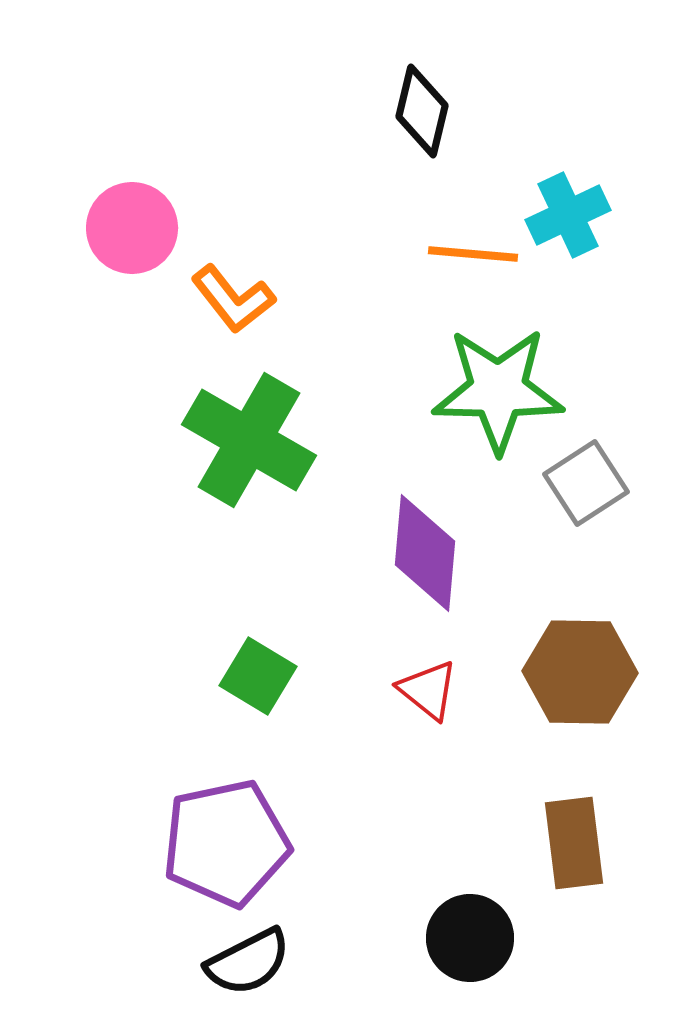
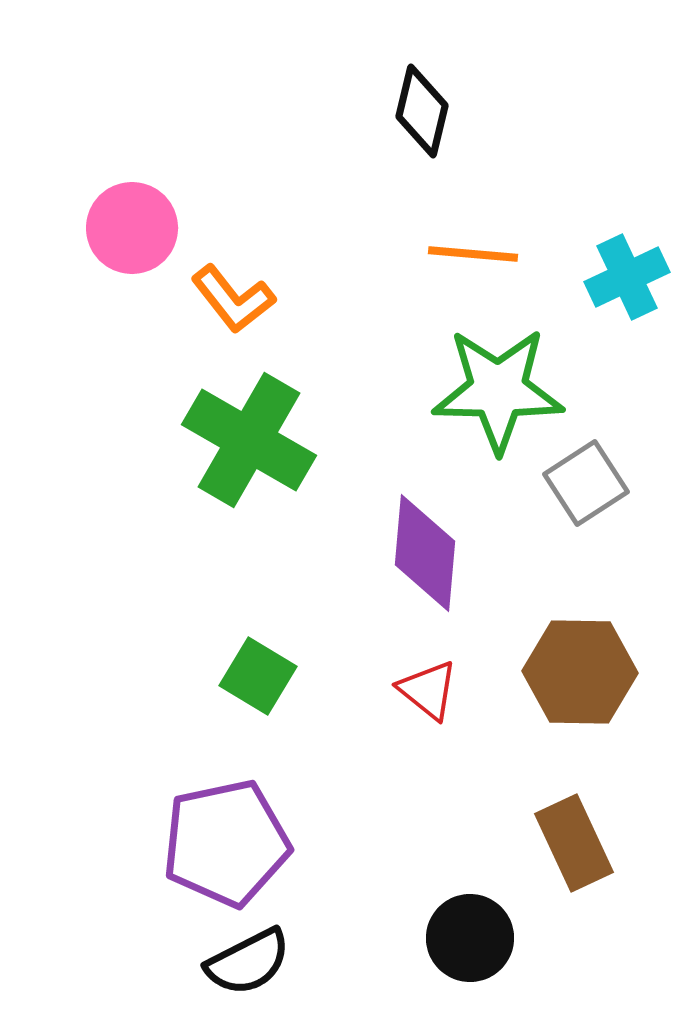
cyan cross: moved 59 px right, 62 px down
brown rectangle: rotated 18 degrees counterclockwise
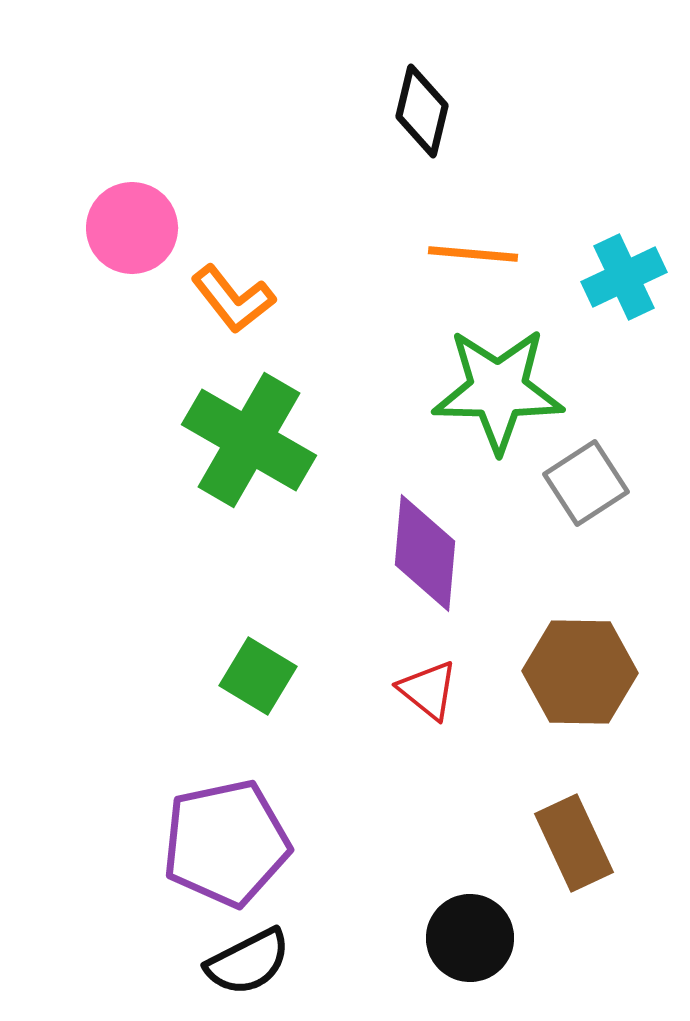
cyan cross: moved 3 px left
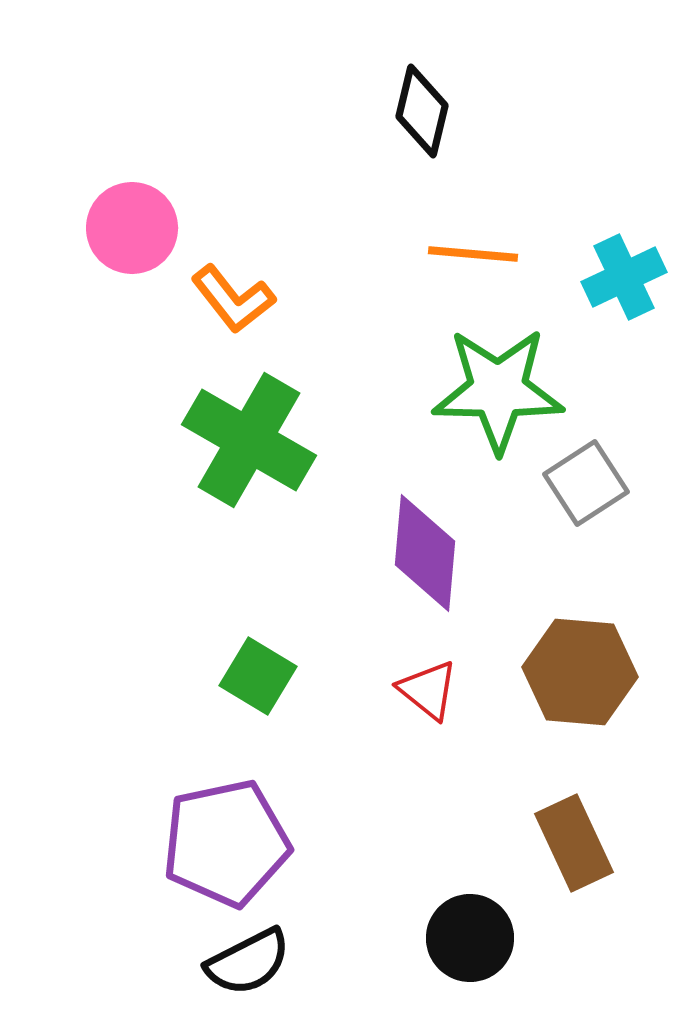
brown hexagon: rotated 4 degrees clockwise
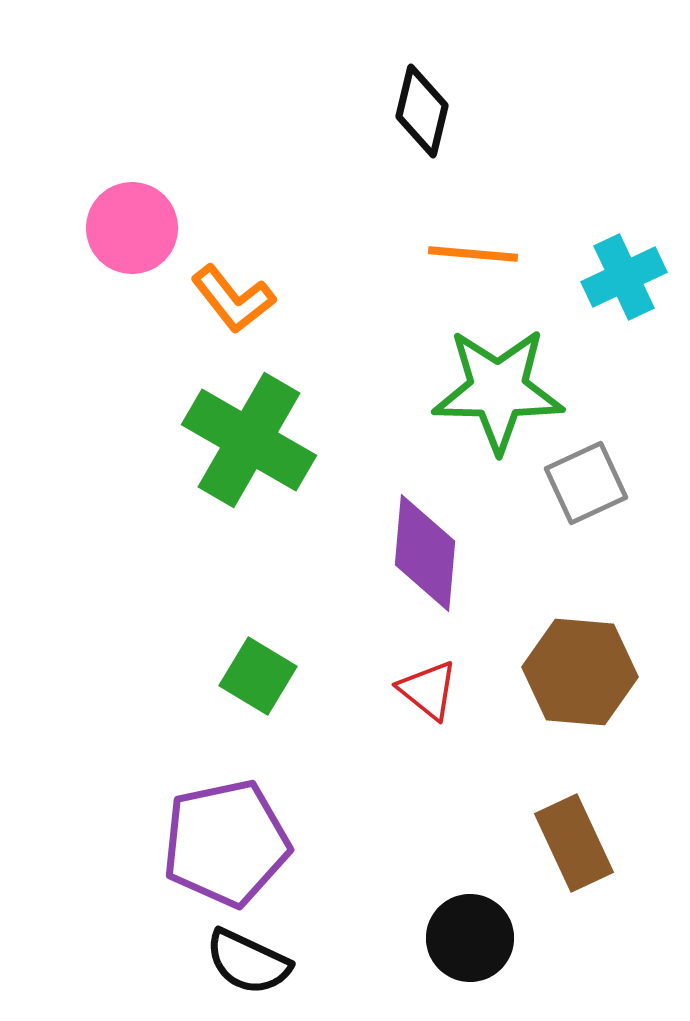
gray square: rotated 8 degrees clockwise
black semicircle: rotated 52 degrees clockwise
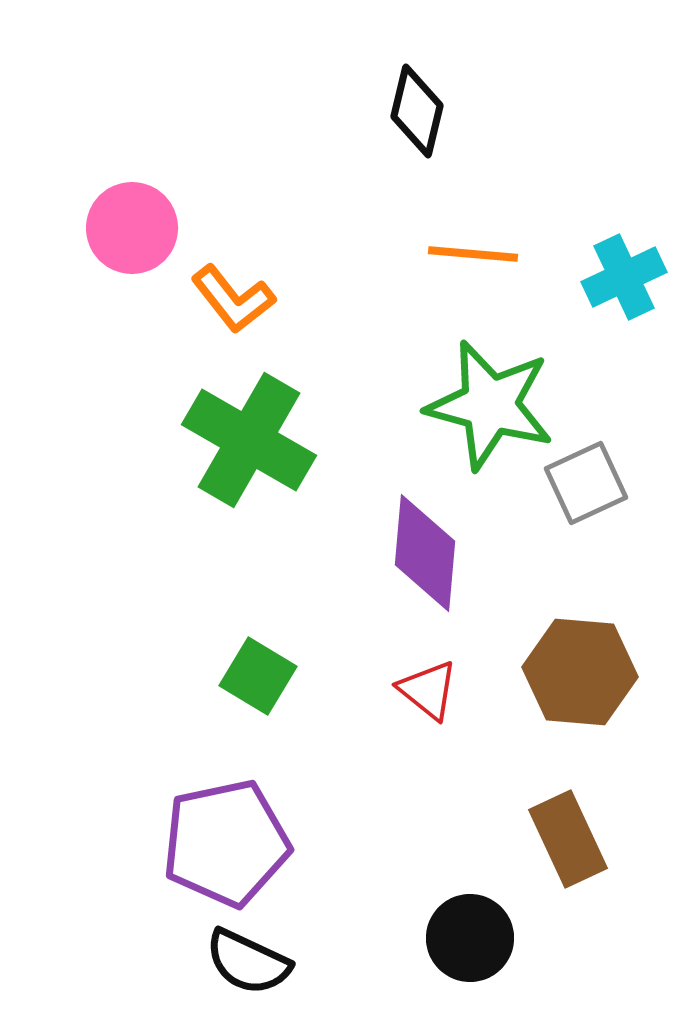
black diamond: moved 5 px left
green star: moved 8 px left, 15 px down; rotated 14 degrees clockwise
brown rectangle: moved 6 px left, 4 px up
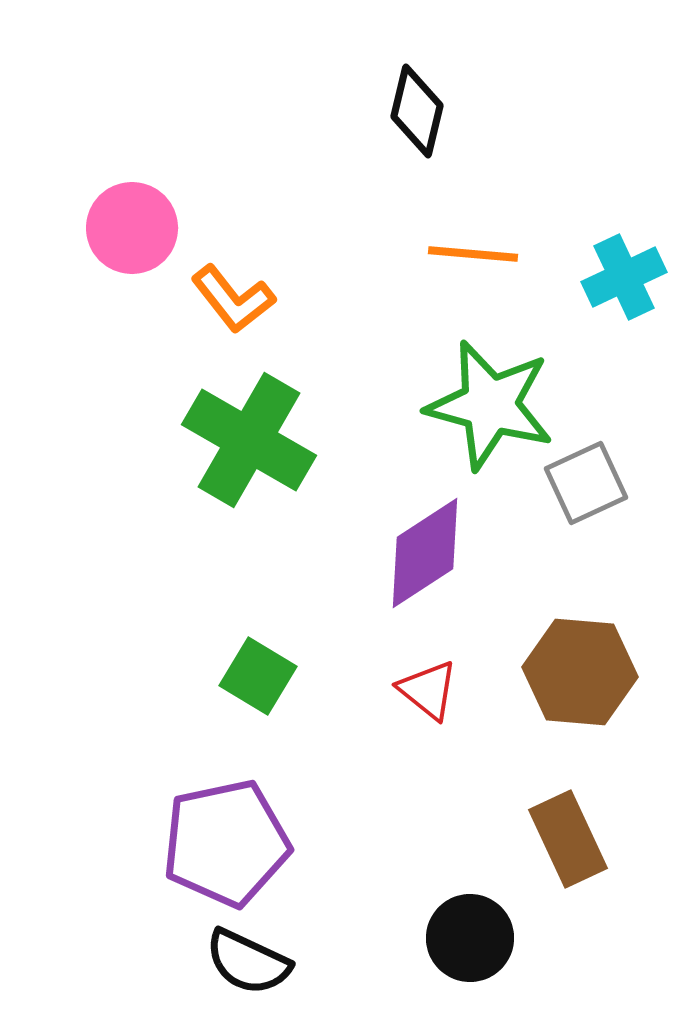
purple diamond: rotated 52 degrees clockwise
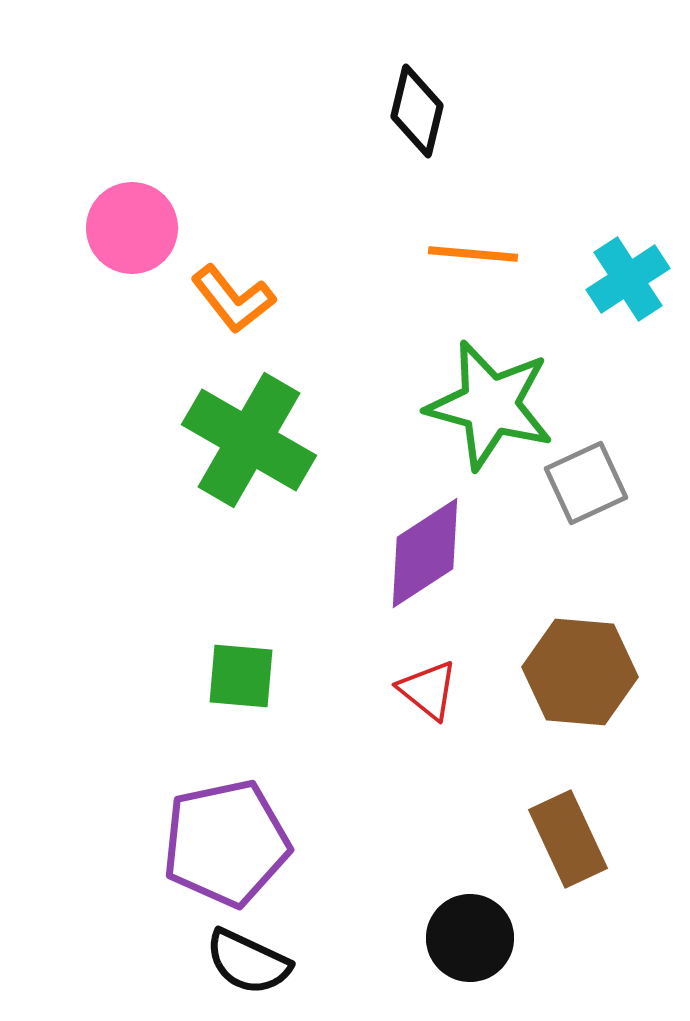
cyan cross: moved 4 px right, 2 px down; rotated 8 degrees counterclockwise
green square: moved 17 px left; rotated 26 degrees counterclockwise
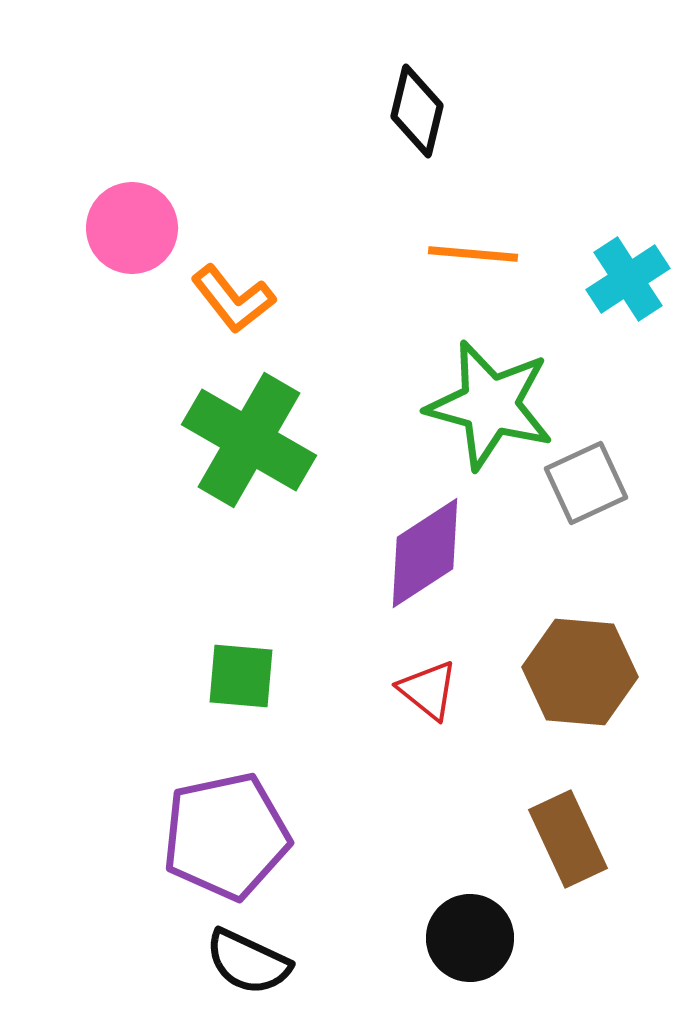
purple pentagon: moved 7 px up
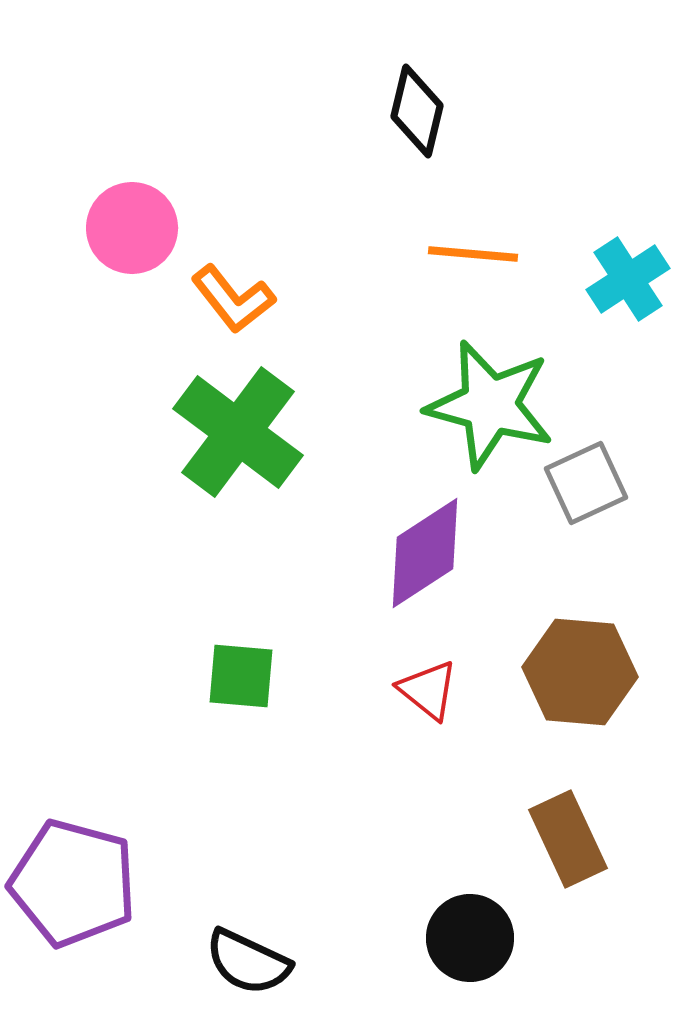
green cross: moved 11 px left, 8 px up; rotated 7 degrees clockwise
purple pentagon: moved 153 px left, 47 px down; rotated 27 degrees clockwise
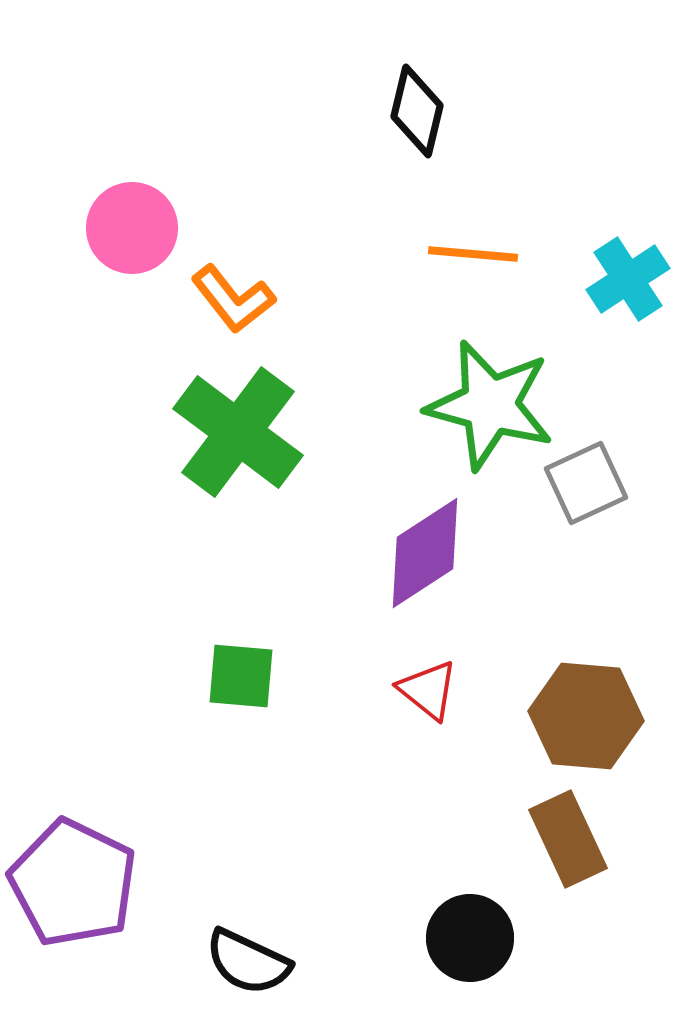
brown hexagon: moved 6 px right, 44 px down
purple pentagon: rotated 11 degrees clockwise
